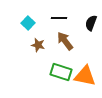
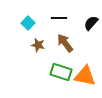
black semicircle: rotated 21 degrees clockwise
brown arrow: moved 2 px down
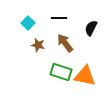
black semicircle: moved 5 px down; rotated 14 degrees counterclockwise
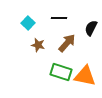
brown arrow: moved 2 px right; rotated 78 degrees clockwise
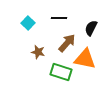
brown star: moved 7 px down
orange triangle: moved 17 px up
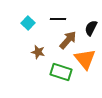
black line: moved 1 px left, 1 px down
brown arrow: moved 1 px right, 3 px up
orange triangle: rotated 40 degrees clockwise
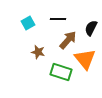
cyan square: rotated 16 degrees clockwise
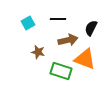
brown arrow: rotated 36 degrees clockwise
orange triangle: rotated 30 degrees counterclockwise
green rectangle: moved 1 px up
